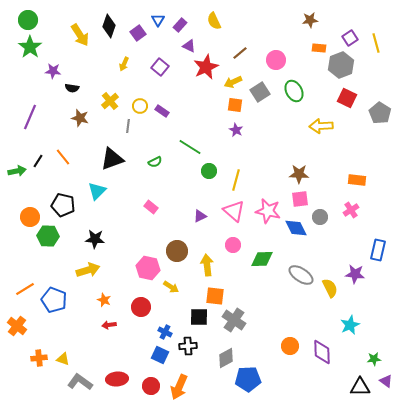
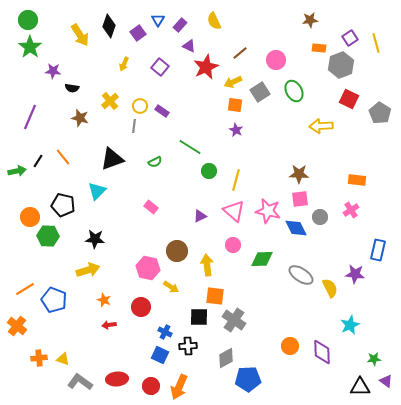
red square at (347, 98): moved 2 px right, 1 px down
gray line at (128, 126): moved 6 px right
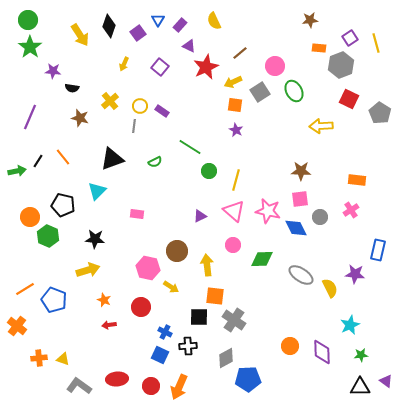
pink circle at (276, 60): moved 1 px left, 6 px down
brown star at (299, 174): moved 2 px right, 3 px up
pink rectangle at (151, 207): moved 14 px left, 7 px down; rotated 32 degrees counterclockwise
green hexagon at (48, 236): rotated 20 degrees clockwise
green star at (374, 359): moved 13 px left, 4 px up
gray L-shape at (80, 382): moved 1 px left, 4 px down
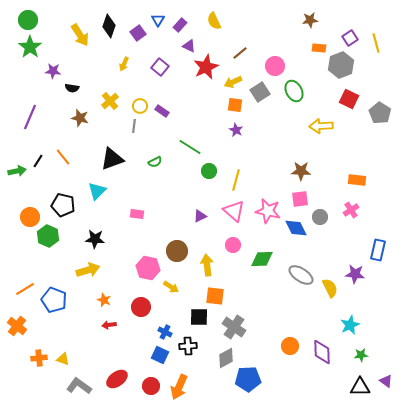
gray cross at (234, 320): moved 7 px down
red ellipse at (117, 379): rotated 30 degrees counterclockwise
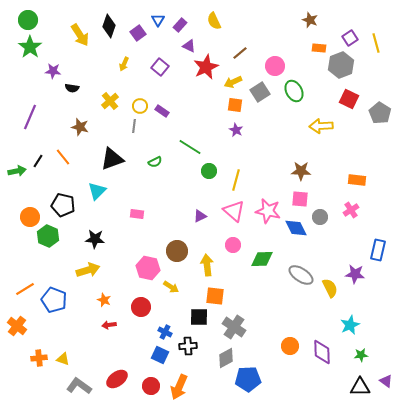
brown star at (310, 20): rotated 28 degrees clockwise
brown star at (80, 118): moved 9 px down
pink square at (300, 199): rotated 12 degrees clockwise
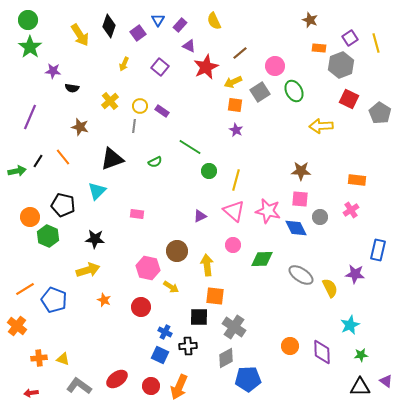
red arrow at (109, 325): moved 78 px left, 68 px down
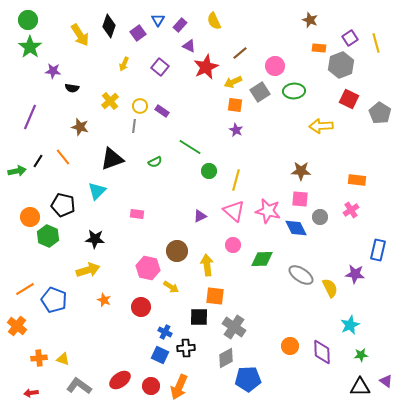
green ellipse at (294, 91): rotated 65 degrees counterclockwise
black cross at (188, 346): moved 2 px left, 2 px down
red ellipse at (117, 379): moved 3 px right, 1 px down
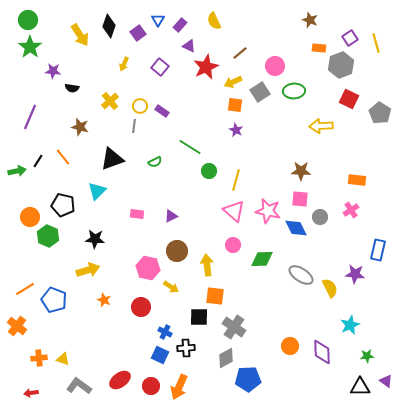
purple triangle at (200, 216): moved 29 px left
green star at (361, 355): moved 6 px right, 1 px down
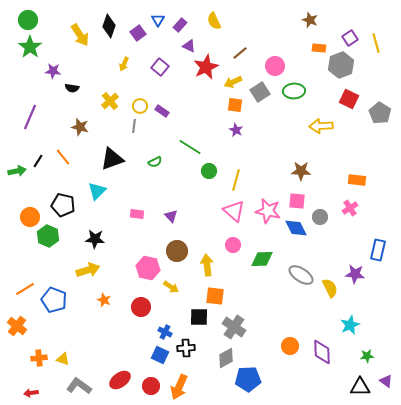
pink square at (300, 199): moved 3 px left, 2 px down
pink cross at (351, 210): moved 1 px left, 2 px up
purple triangle at (171, 216): rotated 48 degrees counterclockwise
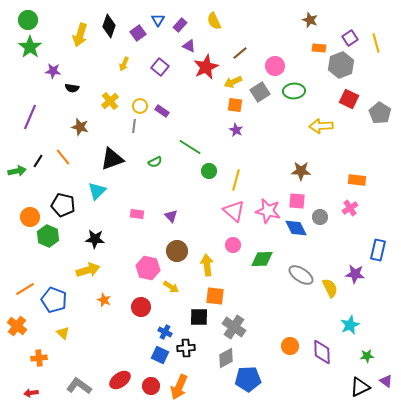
yellow arrow at (80, 35): rotated 50 degrees clockwise
yellow triangle at (63, 359): moved 26 px up; rotated 24 degrees clockwise
black triangle at (360, 387): rotated 25 degrees counterclockwise
